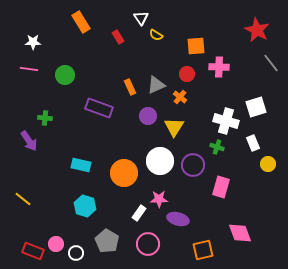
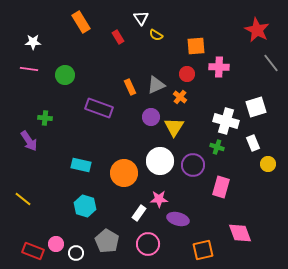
purple circle at (148, 116): moved 3 px right, 1 px down
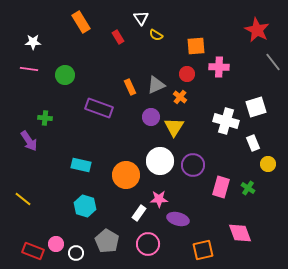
gray line at (271, 63): moved 2 px right, 1 px up
green cross at (217, 147): moved 31 px right, 41 px down; rotated 16 degrees clockwise
orange circle at (124, 173): moved 2 px right, 2 px down
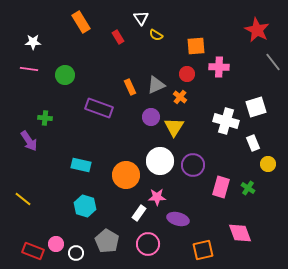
pink star at (159, 199): moved 2 px left, 2 px up
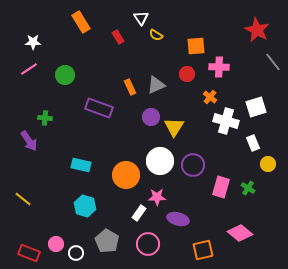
pink line at (29, 69): rotated 42 degrees counterclockwise
orange cross at (180, 97): moved 30 px right
pink diamond at (240, 233): rotated 30 degrees counterclockwise
red rectangle at (33, 251): moved 4 px left, 2 px down
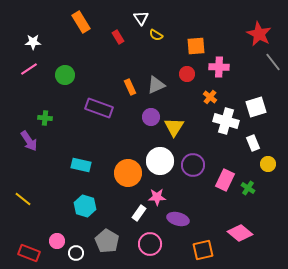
red star at (257, 30): moved 2 px right, 4 px down
orange circle at (126, 175): moved 2 px right, 2 px up
pink rectangle at (221, 187): moved 4 px right, 7 px up; rotated 10 degrees clockwise
pink circle at (56, 244): moved 1 px right, 3 px up
pink circle at (148, 244): moved 2 px right
